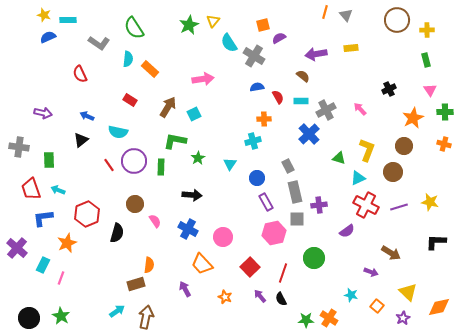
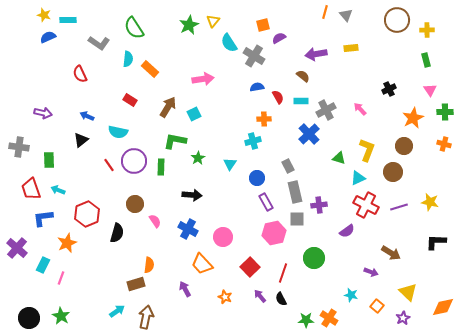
orange diamond at (439, 307): moved 4 px right
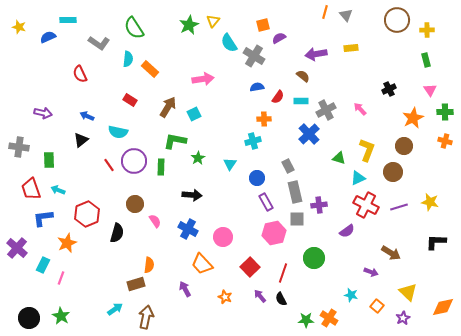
yellow star at (44, 15): moved 25 px left, 12 px down
red semicircle at (278, 97): rotated 64 degrees clockwise
orange cross at (444, 144): moved 1 px right, 3 px up
cyan arrow at (117, 311): moved 2 px left, 2 px up
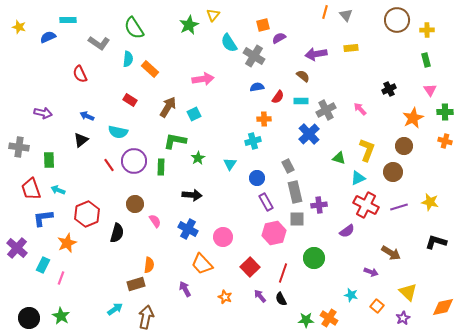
yellow triangle at (213, 21): moved 6 px up
black L-shape at (436, 242): rotated 15 degrees clockwise
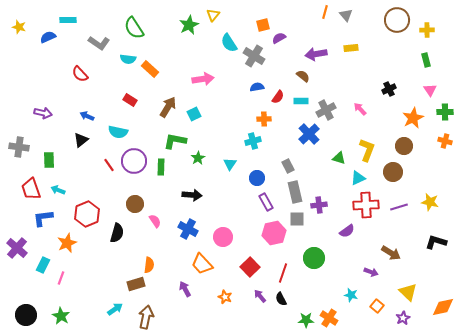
cyan semicircle at (128, 59): rotated 91 degrees clockwise
red semicircle at (80, 74): rotated 18 degrees counterclockwise
red cross at (366, 205): rotated 30 degrees counterclockwise
black circle at (29, 318): moved 3 px left, 3 px up
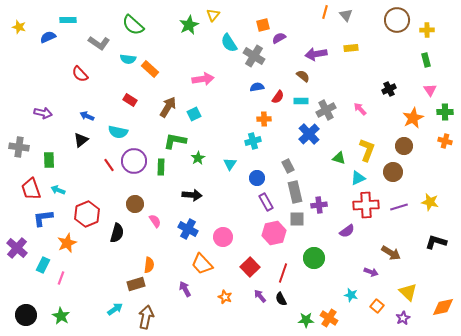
green semicircle at (134, 28): moved 1 px left, 3 px up; rotated 15 degrees counterclockwise
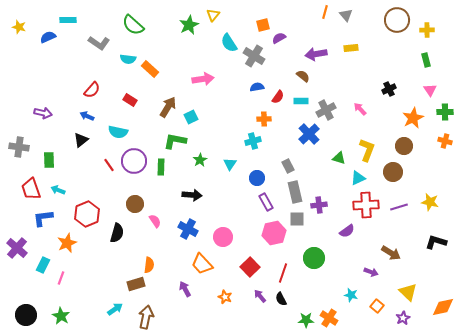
red semicircle at (80, 74): moved 12 px right, 16 px down; rotated 96 degrees counterclockwise
cyan square at (194, 114): moved 3 px left, 3 px down
green star at (198, 158): moved 2 px right, 2 px down
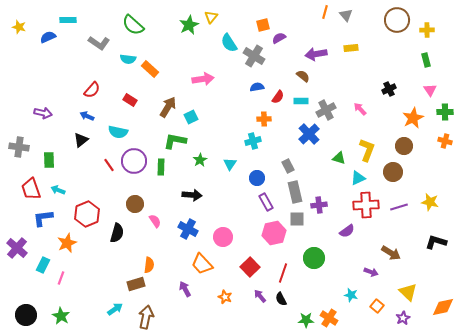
yellow triangle at (213, 15): moved 2 px left, 2 px down
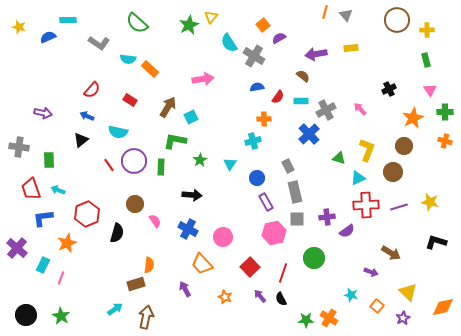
green semicircle at (133, 25): moved 4 px right, 2 px up
orange square at (263, 25): rotated 24 degrees counterclockwise
purple cross at (319, 205): moved 8 px right, 12 px down
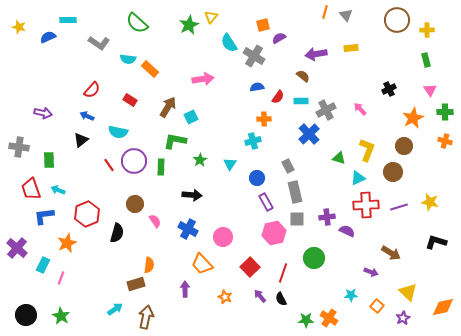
orange square at (263, 25): rotated 24 degrees clockwise
blue L-shape at (43, 218): moved 1 px right, 2 px up
purple semicircle at (347, 231): rotated 119 degrees counterclockwise
purple arrow at (185, 289): rotated 28 degrees clockwise
cyan star at (351, 295): rotated 16 degrees counterclockwise
